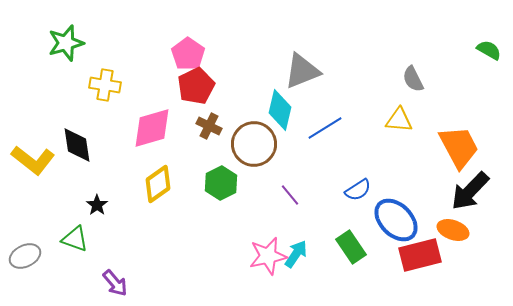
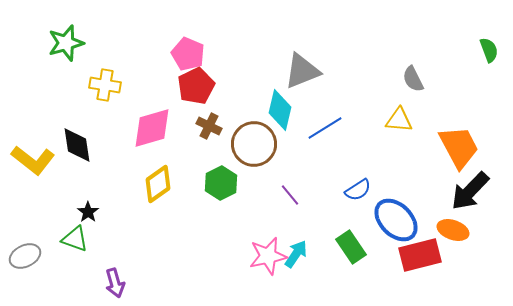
green semicircle: rotated 40 degrees clockwise
pink pentagon: rotated 12 degrees counterclockwise
black star: moved 9 px left, 7 px down
purple arrow: rotated 24 degrees clockwise
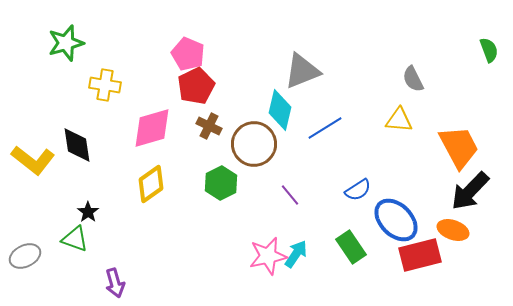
yellow diamond: moved 7 px left
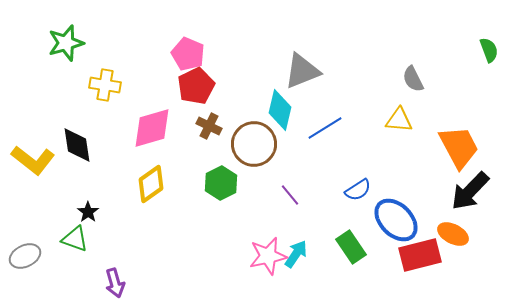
orange ellipse: moved 4 px down; rotated 8 degrees clockwise
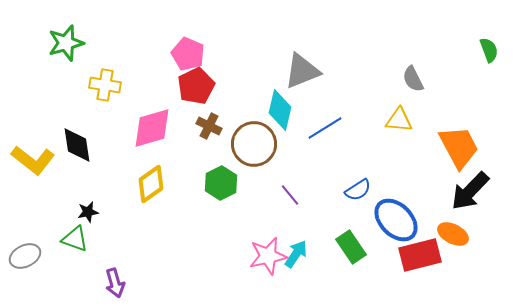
black star: rotated 25 degrees clockwise
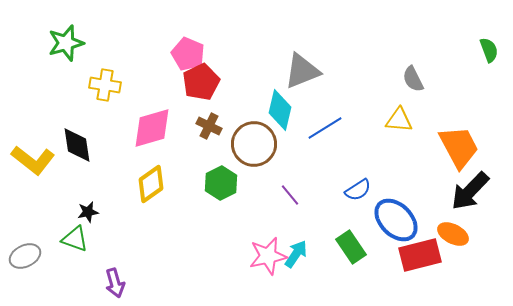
red pentagon: moved 5 px right, 4 px up
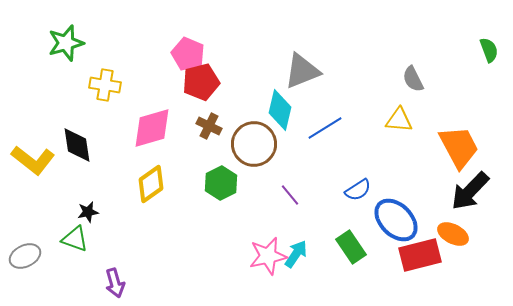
red pentagon: rotated 12 degrees clockwise
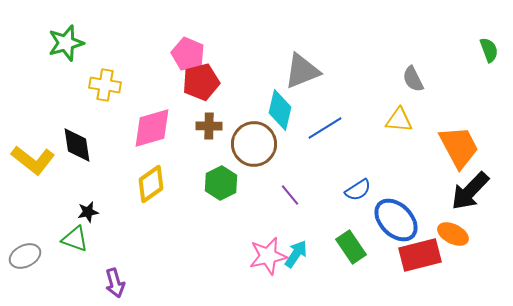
brown cross: rotated 25 degrees counterclockwise
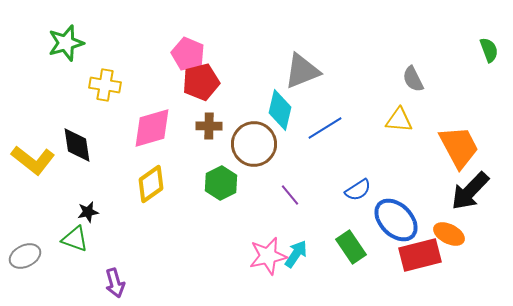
orange ellipse: moved 4 px left
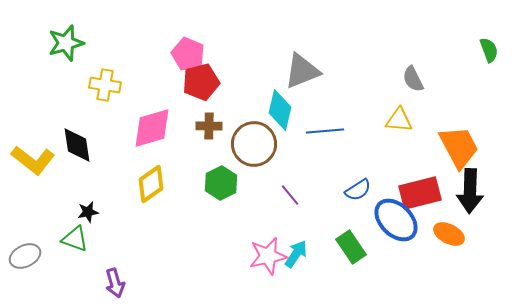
blue line: moved 3 px down; rotated 27 degrees clockwise
black arrow: rotated 42 degrees counterclockwise
red rectangle: moved 62 px up
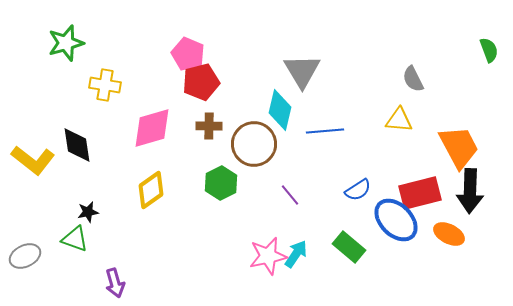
gray triangle: rotated 39 degrees counterclockwise
yellow diamond: moved 6 px down
green rectangle: moved 2 px left; rotated 16 degrees counterclockwise
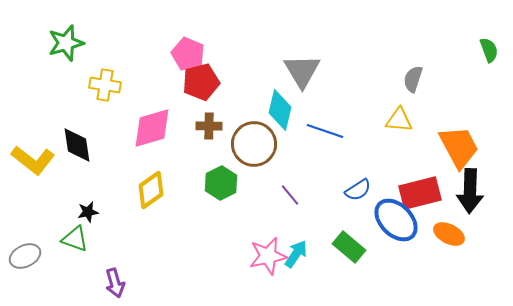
gray semicircle: rotated 44 degrees clockwise
blue line: rotated 24 degrees clockwise
